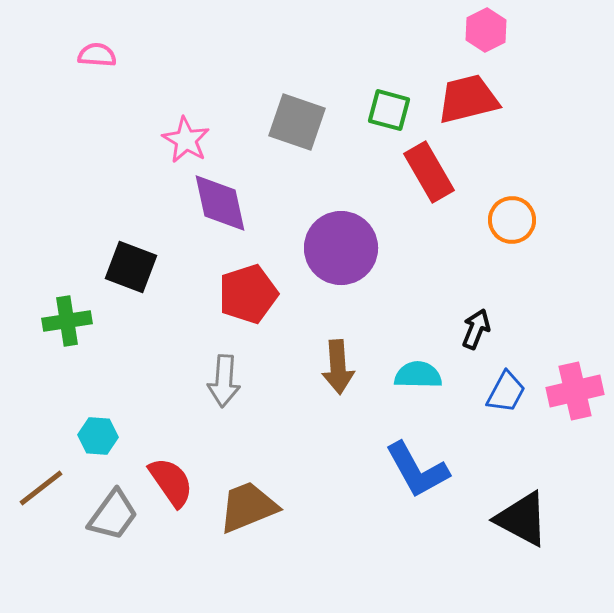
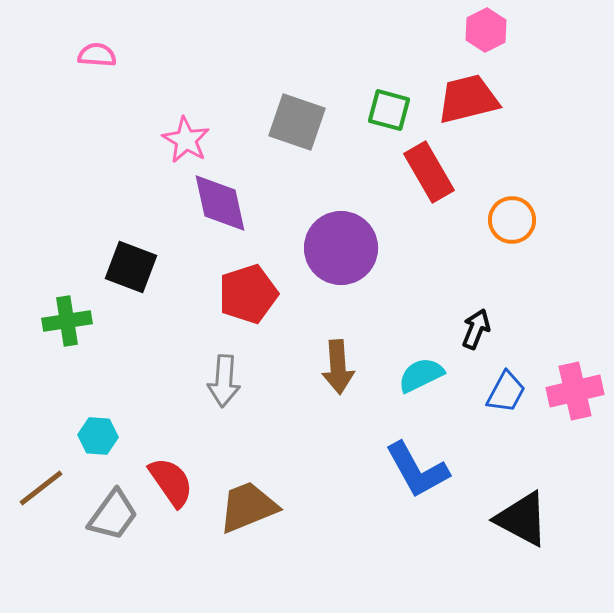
cyan semicircle: moved 3 px right; rotated 27 degrees counterclockwise
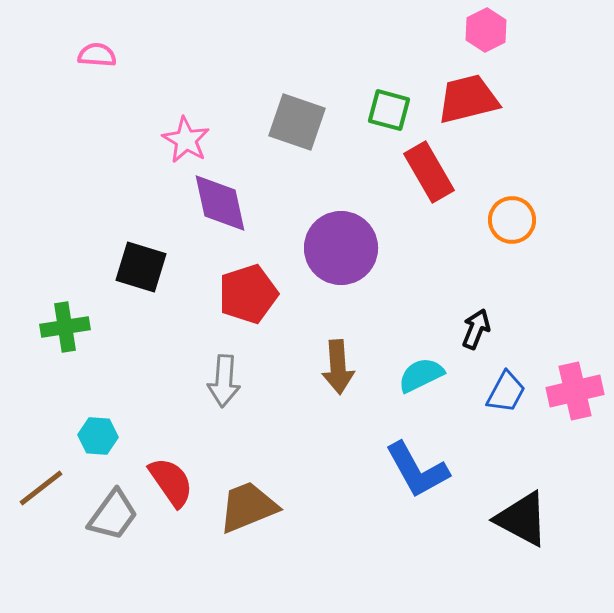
black square: moved 10 px right; rotated 4 degrees counterclockwise
green cross: moved 2 px left, 6 px down
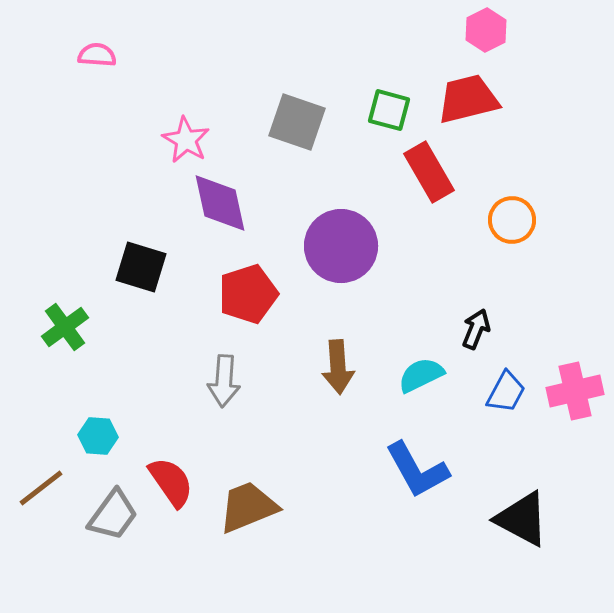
purple circle: moved 2 px up
green cross: rotated 27 degrees counterclockwise
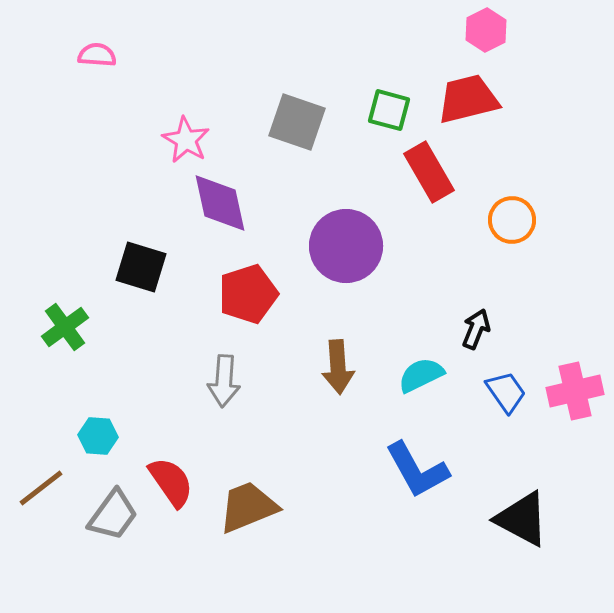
purple circle: moved 5 px right
blue trapezoid: rotated 63 degrees counterclockwise
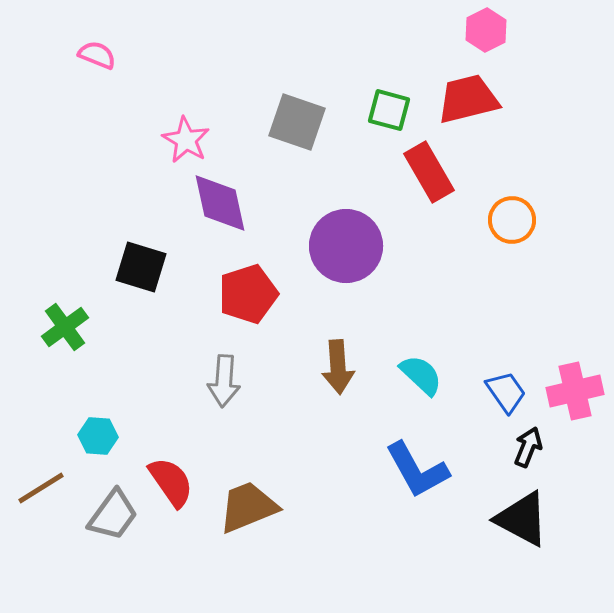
pink semicircle: rotated 18 degrees clockwise
black arrow: moved 52 px right, 118 px down
cyan semicircle: rotated 69 degrees clockwise
brown line: rotated 6 degrees clockwise
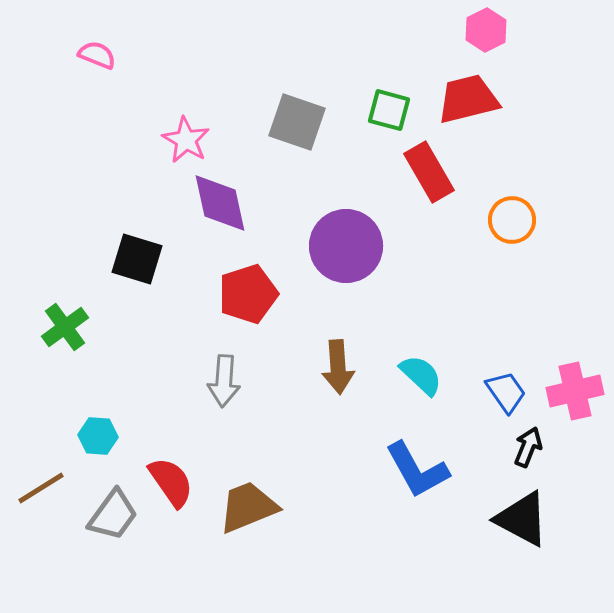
black square: moved 4 px left, 8 px up
